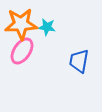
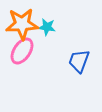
orange star: moved 1 px right
blue trapezoid: rotated 10 degrees clockwise
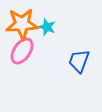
cyan star: rotated 12 degrees clockwise
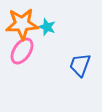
blue trapezoid: moved 1 px right, 4 px down
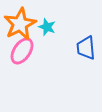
orange star: moved 2 px left; rotated 24 degrees counterclockwise
blue trapezoid: moved 6 px right, 17 px up; rotated 25 degrees counterclockwise
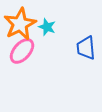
pink ellipse: rotated 8 degrees clockwise
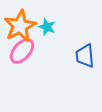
orange star: moved 2 px down
blue trapezoid: moved 1 px left, 8 px down
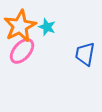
blue trapezoid: moved 2 px up; rotated 15 degrees clockwise
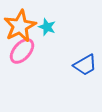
blue trapezoid: moved 11 px down; rotated 130 degrees counterclockwise
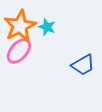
pink ellipse: moved 3 px left
blue trapezoid: moved 2 px left
